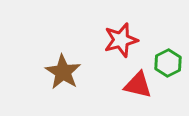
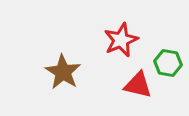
red star: rotated 8 degrees counterclockwise
green hexagon: rotated 24 degrees counterclockwise
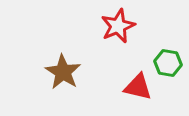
red star: moved 3 px left, 14 px up
red triangle: moved 2 px down
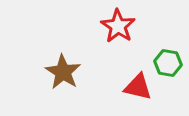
red star: rotated 16 degrees counterclockwise
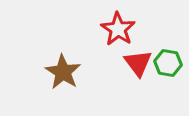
red star: moved 3 px down
red triangle: moved 24 px up; rotated 40 degrees clockwise
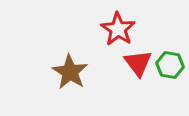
green hexagon: moved 2 px right, 2 px down
brown star: moved 7 px right
